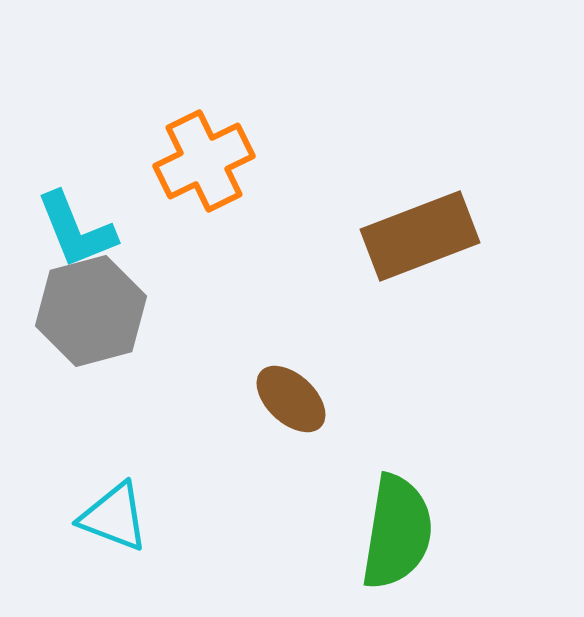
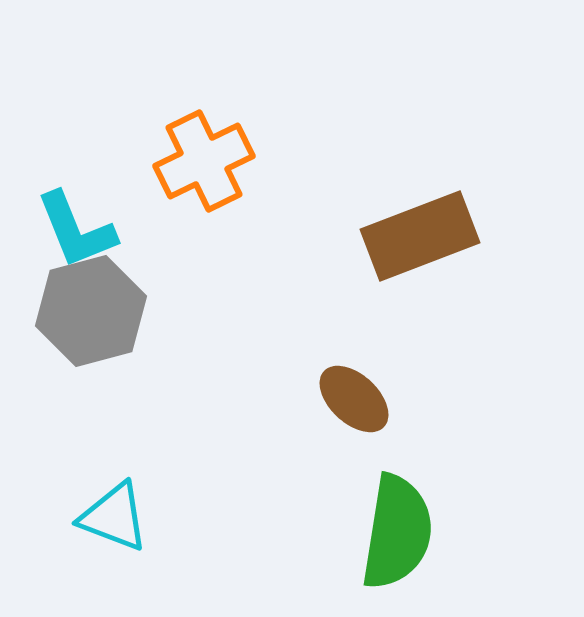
brown ellipse: moved 63 px right
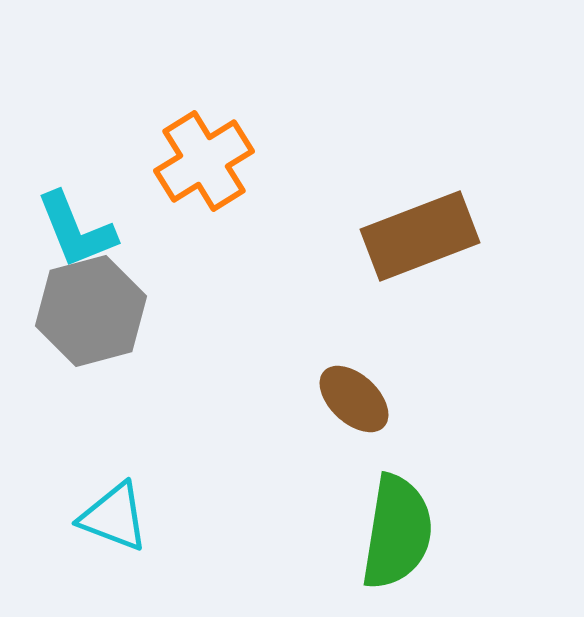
orange cross: rotated 6 degrees counterclockwise
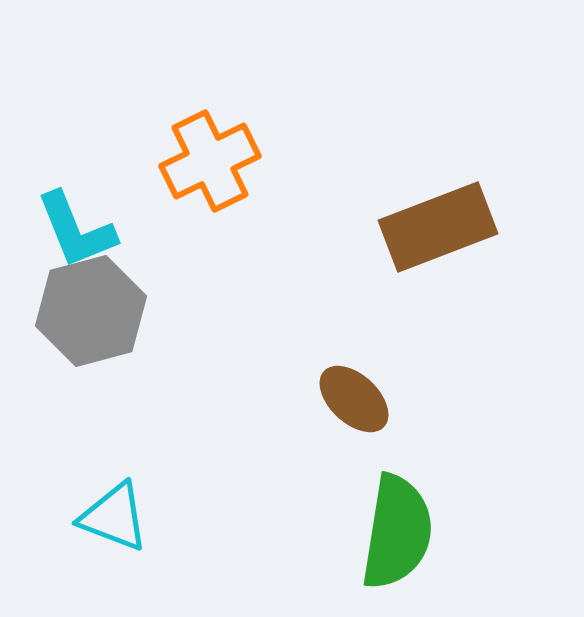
orange cross: moved 6 px right; rotated 6 degrees clockwise
brown rectangle: moved 18 px right, 9 px up
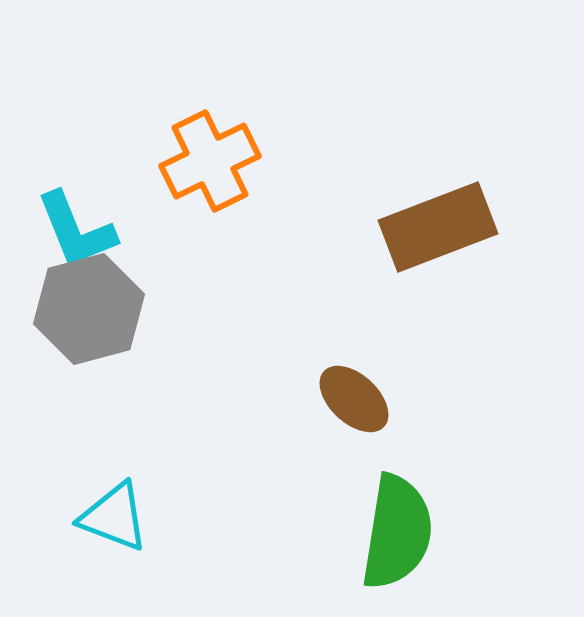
gray hexagon: moved 2 px left, 2 px up
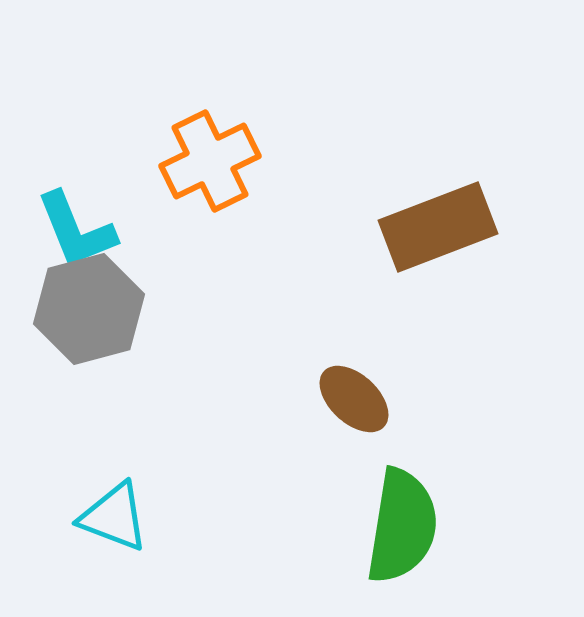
green semicircle: moved 5 px right, 6 px up
